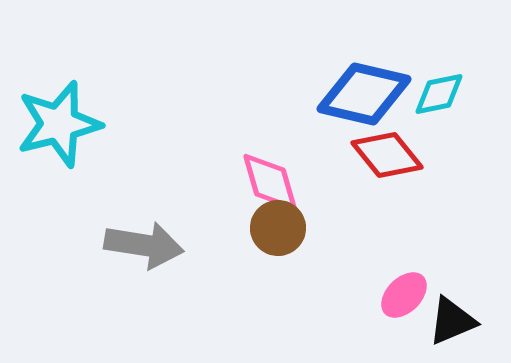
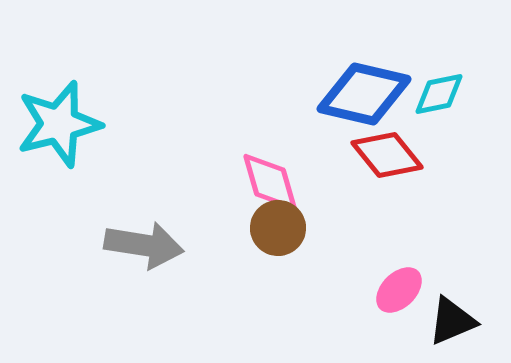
pink ellipse: moved 5 px left, 5 px up
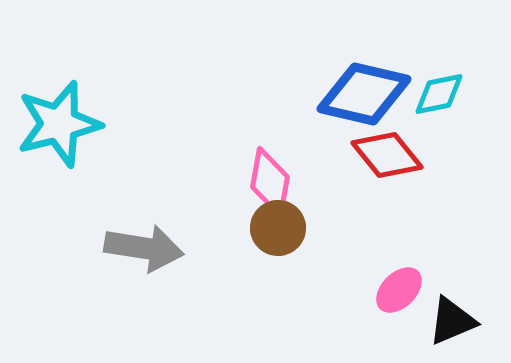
pink diamond: rotated 26 degrees clockwise
gray arrow: moved 3 px down
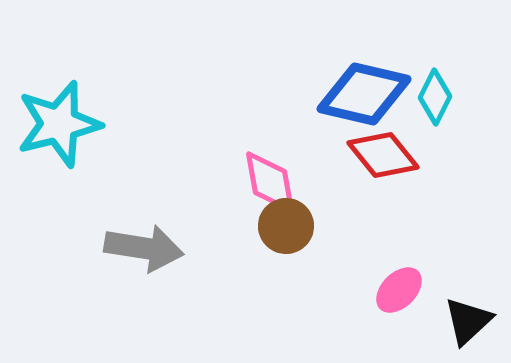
cyan diamond: moved 4 px left, 3 px down; rotated 52 degrees counterclockwise
red diamond: moved 4 px left
pink diamond: rotated 20 degrees counterclockwise
brown circle: moved 8 px right, 2 px up
black triangle: moved 16 px right; rotated 20 degrees counterclockwise
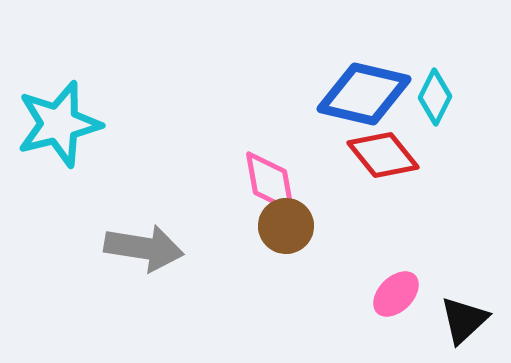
pink ellipse: moved 3 px left, 4 px down
black triangle: moved 4 px left, 1 px up
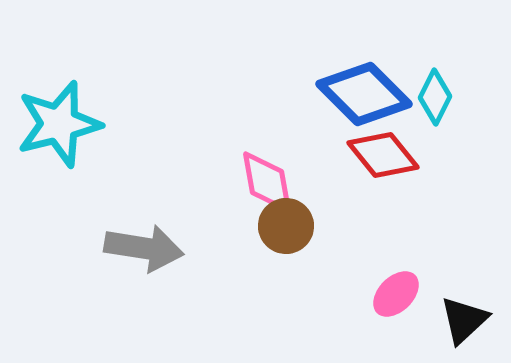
blue diamond: rotated 32 degrees clockwise
pink diamond: moved 3 px left
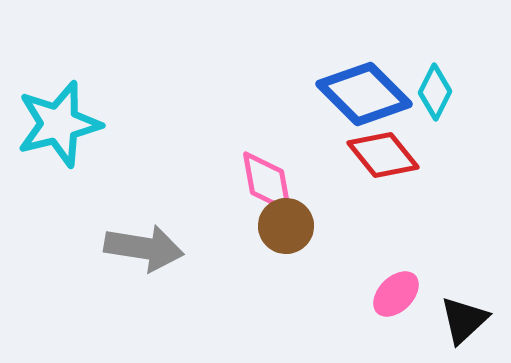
cyan diamond: moved 5 px up
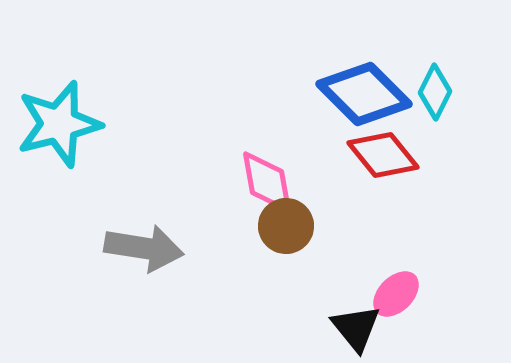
black triangle: moved 108 px left, 8 px down; rotated 26 degrees counterclockwise
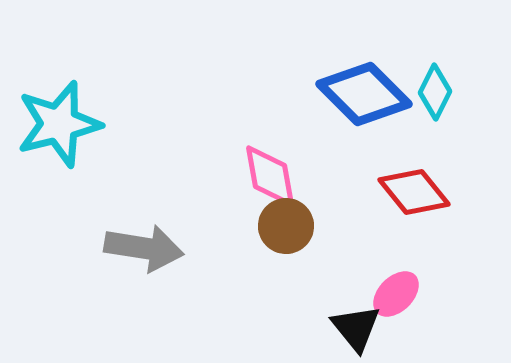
red diamond: moved 31 px right, 37 px down
pink diamond: moved 3 px right, 6 px up
